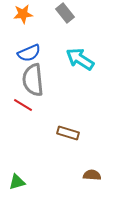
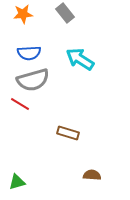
blue semicircle: rotated 20 degrees clockwise
gray semicircle: rotated 100 degrees counterclockwise
red line: moved 3 px left, 1 px up
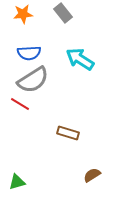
gray rectangle: moved 2 px left
gray semicircle: rotated 16 degrees counterclockwise
brown semicircle: rotated 36 degrees counterclockwise
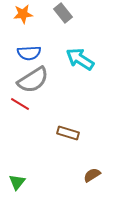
green triangle: rotated 36 degrees counterclockwise
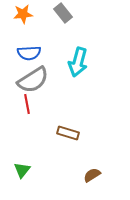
cyan arrow: moved 2 px left, 3 px down; rotated 108 degrees counterclockwise
red line: moved 7 px right; rotated 48 degrees clockwise
green triangle: moved 5 px right, 12 px up
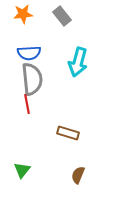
gray rectangle: moved 1 px left, 3 px down
gray semicircle: moved 1 px left, 1 px up; rotated 64 degrees counterclockwise
brown semicircle: moved 14 px left; rotated 36 degrees counterclockwise
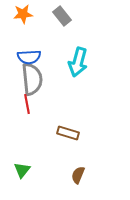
blue semicircle: moved 4 px down
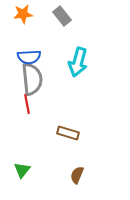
brown semicircle: moved 1 px left
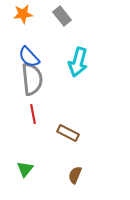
blue semicircle: rotated 50 degrees clockwise
red line: moved 6 px right, 10 px down
brown rectangle: rotated 10 degrees clockwise
green triangle: moved 3 px right, 1 px up
brown semicircle: moved 2 px left
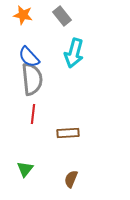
orange star: moved 1 px down; rotated 18 degrees clockwise
cyan arrow: moved 4 px left, 9 px up
red line: rotated 18 degrees clockwise
brown rectangle: rotated 30 degrees counterclockwise
brown semicircle: moved 4 px left, 4 px down
